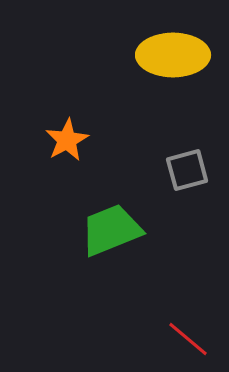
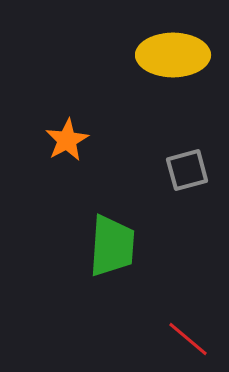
green trapezoid: moved 1 px right, 16 px down; rotated 116 degrees clockwise
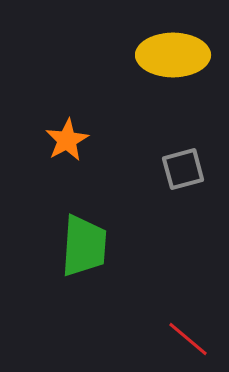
gray square: moved 4 px left, 1 px up
green trapezoid: moved 28 px left
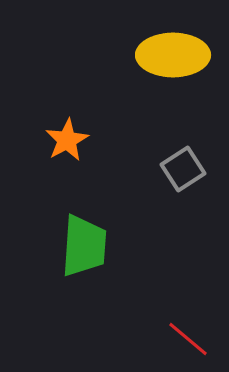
gray square: rotated 18 degrees counterclockwise
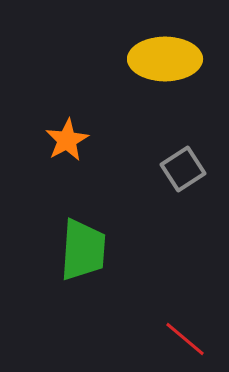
yellow ellipse: moved 8 px left, 4 px down
green trapezoid: moved 1 px left, 4 px down
red line: moved 3 px left
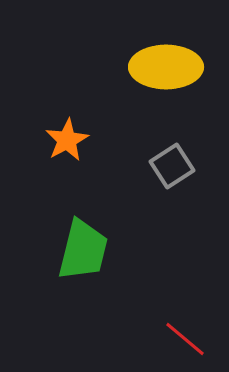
yellow ellipse: moved 1 px right, 8 px down
gray square: moved 11 px left, 3 px up
green trapezoid: rotated 10 degrees clockwise
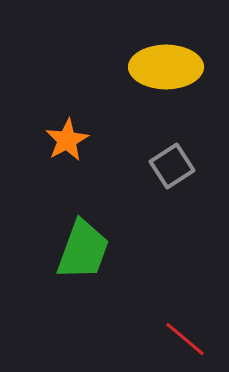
green trapezoid: rotated 6 degrees clockwise
